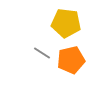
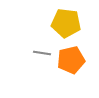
gray line: rotated 24 degrees counterclockwise
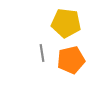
gray line: rotated 72 degrees clockwise
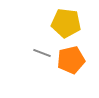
gray line: rotated 60 degrees counterclockwise
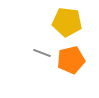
yellow pentagon: moved 1 px right, 1 px up
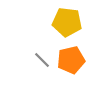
gray line: moved 7 px down; rotated 24 degrees clockwise
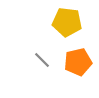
orange pentagon: moved 7 px right, 2 px down
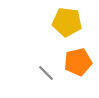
gray line: moved 4 px right, 13 px down
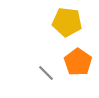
orange pentagon: rotated 24 degrees counterclockwise
